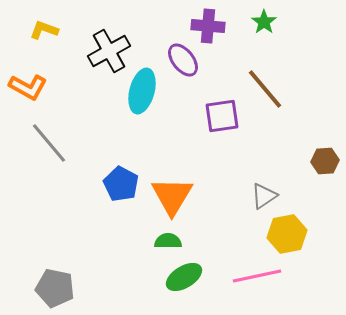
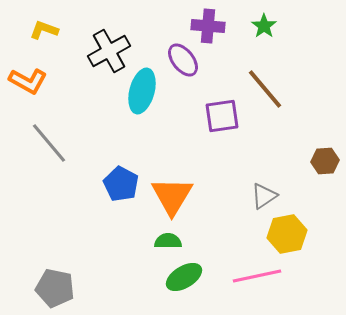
green star: moved 4 px down
orange L-shape: moved 6 px up
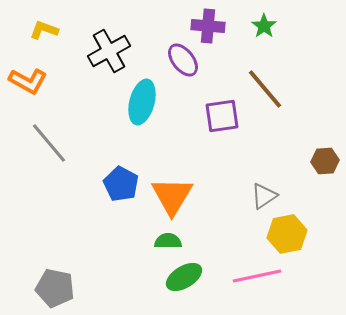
cyan ellipse: moved 11 px down
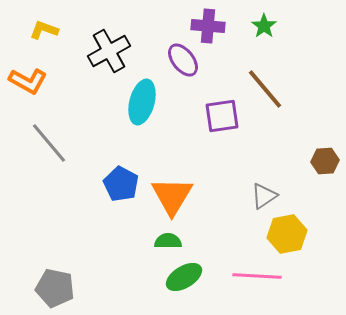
pink line: rotated 15 degrees clockwise
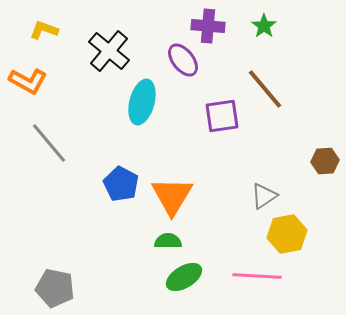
black cross: rotated 21 degrees counterclockwise
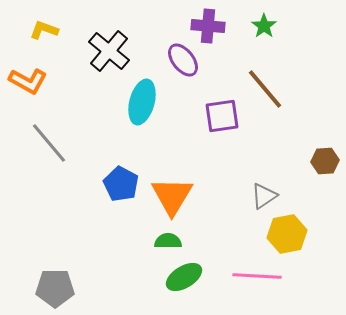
gray pentagon: rotated 12 degrees counterclockwise
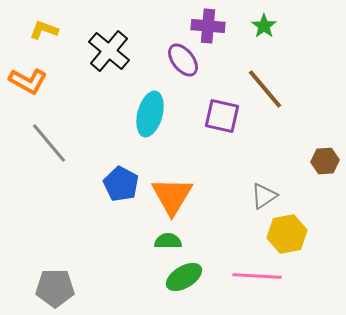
cyan ellipse: moved 8 px right, 12 px down
purple square: rotated 21 degrees clockwise
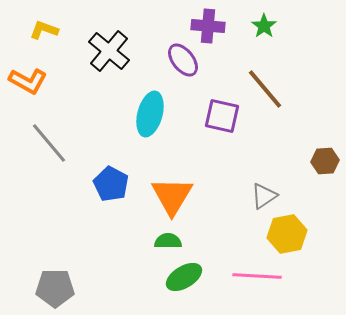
blue pentagon: moved 10 px left
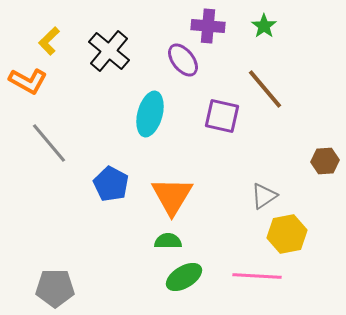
yellow L-shape: moved 5 px right, 11 px down; rotated 64 degrees counterclockwise
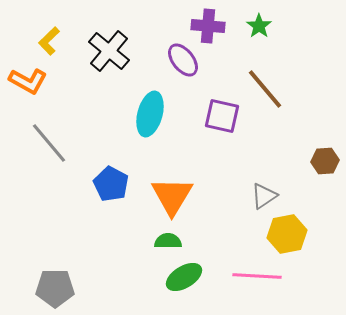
green star: moved 5 px left
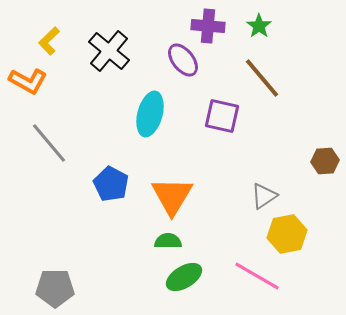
brown line: moved 3 px left, 11 px up
pink line: rotated 27 degrees clockwise
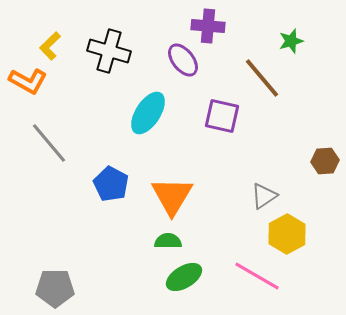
green star: moved 32 px right, 15 px down; rotated 20 degrees clockwise
yellow L-shape: moved 1 px right, 5 px down
black cross: rotated 24 degrees counterclockwise
cyan ellipse: moved 2 px left, 1 px up; rotated 18 degrees clockwise
yellow hexagon: rotated 18 degrees counterclockwise
